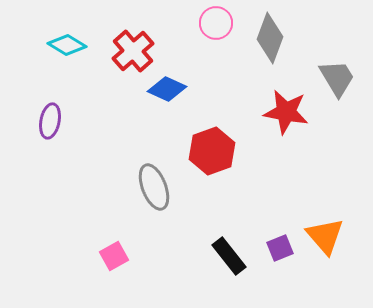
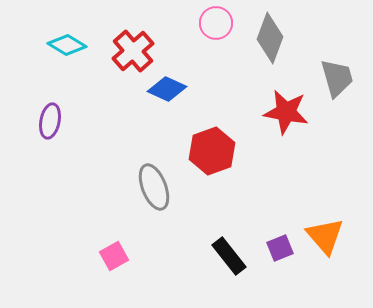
gray trapezoid: rotated 15 degrees clockwise
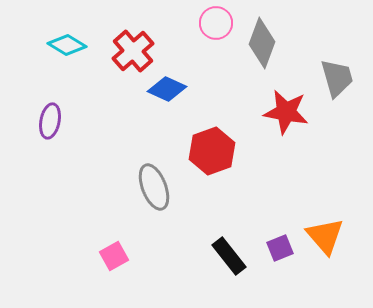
gray diamond: moved 8 px left, 5 px down
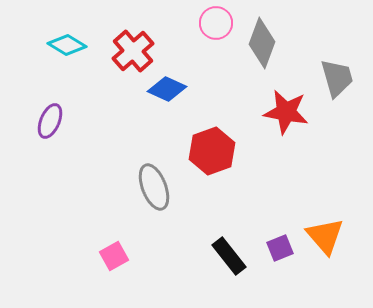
purple ellipse: rotated 12 degrees clockwise
